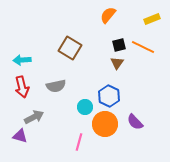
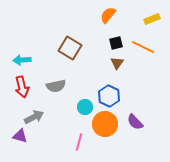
black square: moved 3 px left, 2 px up
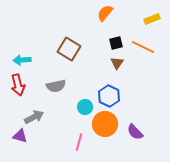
orange semicircle: moved 3 px left, 2 px up
brown square: moved 1 px left, 1 px down
red arrow: moved 4 px left, 2 px up
purple semicircle: moved 10 px down
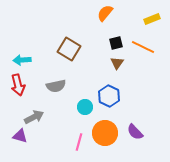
orange circle: moved 9 px down
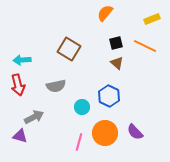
orange line: moved 2 px right, 1 px up
brown triangle: rotated 24 degrees counterclockwise
cyan circle: moved 3 px left
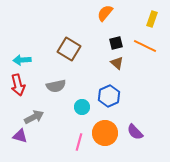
yellow rectangle: rotated 49 degrees counterclockwise
blue hexagon: rotated 10 degrees clockwise
